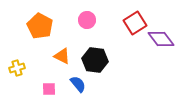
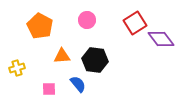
orange triangle: rotated 30 degrees counterclockwise
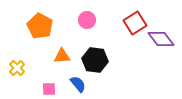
yellow cross: rotated 28 degrees counterclockwise
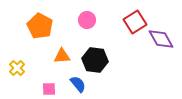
red square: moved 1 px up
purple diamond: rotated 8 degrees clockwise
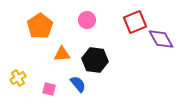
red square: rotated 10 degrees clockwise
orange pentagon: rotated 10 degrees clockwise
orange triangle: moved 2 px up
yellow cross: moved 1 px right, 10 px down; rotated 14 degrees clockwise
pink square: rotated 16 degrees clockwise
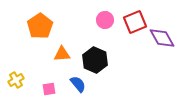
pink circle: moved 18 px right
purple diamond: moved 1 px right, 1 px up
black hexagon: rotated 15 degrees clockwise
yellow cross: moved 2 px left, 2 px down
pink square: rotated 24 degrees counterclockwise
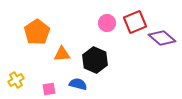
pink circle: moved 2 px right, 3 px down
orange pentagon: moved 3 px left, 6 px down
purple diamond: rotated 20 degrees counterclockwise
blue semicircle: rotated 36 degrees counterclockwise
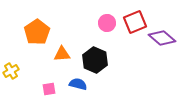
yellow cross: moved 5 px left, 9 px up
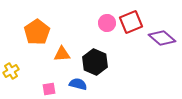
red square: moved 4 px left
black hexagon: moved 2 px down
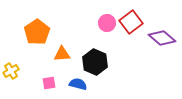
red square: rotated 15 degrees counterclockwise
pink square: moved 6 px up
